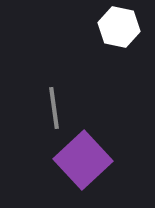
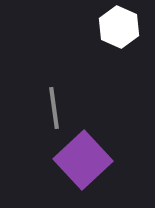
white hexagon: rotated 12 degrees clockwise
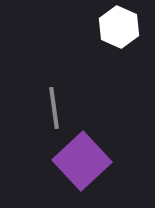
purple square: moved 1 px left, 1 px down
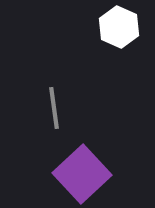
purple square: moved 13 px down
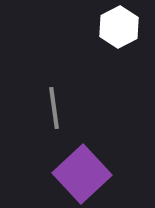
white hexagon: rotated 9 degrees clockwise
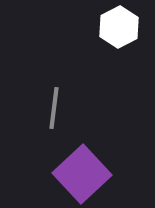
gray line: rotated 15 degrees clockwise
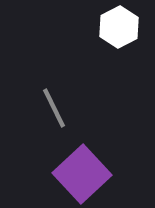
gray line: rotated 33 degrees counterclockwise
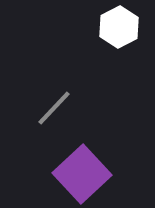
gray line: rotated 69 degrees clockwise
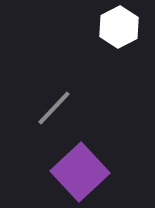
purple square: moved 2 px left, 2 px up
